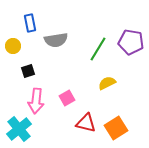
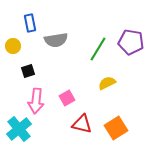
red triangle: moved 4 px left, 1 px down
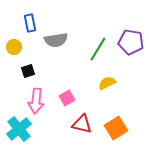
yellow circle: moved 1 px right, 1 px down
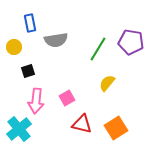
yellow semicircle: rotated 24 degrees counterclockwise
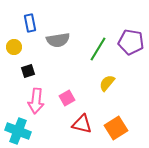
gray semicircle: moved 2 px right
cyan cross: moved 1 px left, 2 px down; rotated 30 degrees counterclockwise
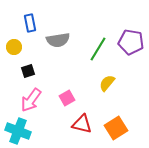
pink arrow: moved 5 px left, 1 px up; rotated 30 degrees clockwise
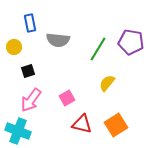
gray semicircle: rotated 15 degrees clockwise
orange square: moved 3 px up
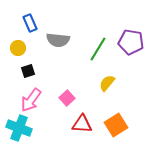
blue rectangle: rotated 12 degrees counterclockwise
yellow circle: moved 4 px right, 1 px down
pink square: rotated 14 degrees counterclockwise
red triangle: rotated 10 degrees counterclockwise
cyan cross: moved 1 px right, 3 px up
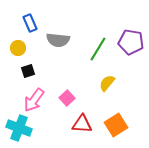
pink arrow: moved 3 px right
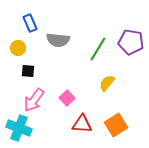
black square: rotated 24 degrees clockwise
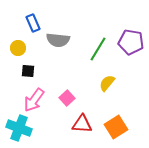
blue rectangle: moved 3 px right
orange square: moved 2 px down
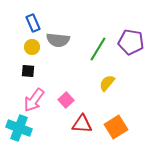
yellow circle: moved 14 px right, 1 px up
pink square: moved 1 px left, 2 px down
